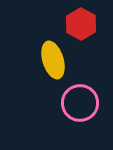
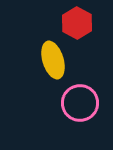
red hexagon: moved 4 px left, 1 px up
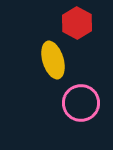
pink circle: moved 1 px right
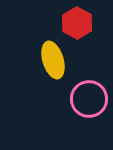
pink circle: moved 8 px right, 4 px up
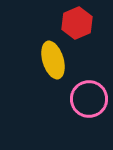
red hexagon: rotated 8 degrees clockwise
